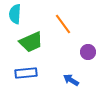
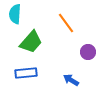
orange line: moved 3 px right, 1 px up
green trapezoid: rotated 25 degrees counterclockwise
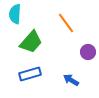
blue rectangle: moved 4 px right, 1 px down; rotated 10 degrees counterclockwise
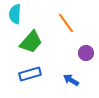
purple circle: moved 2 px left, 1 px down
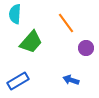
purple circle: moved 5 px up
blue rectangle: moved 12 px left, 7 px down; rotated 15 degrees counterclockwise
blue arrow: rotated 14 degrees counterclockwise
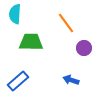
green trapezoid: rotated 130 degrees counterclockwise
purple circle: moved 2 px left
blue rectangle: rotated 10 degrees counterclockwise
